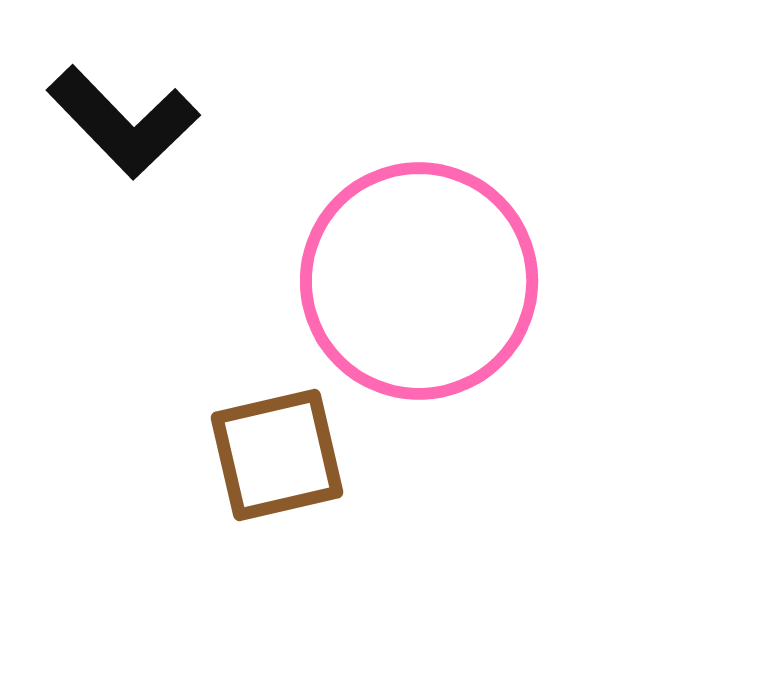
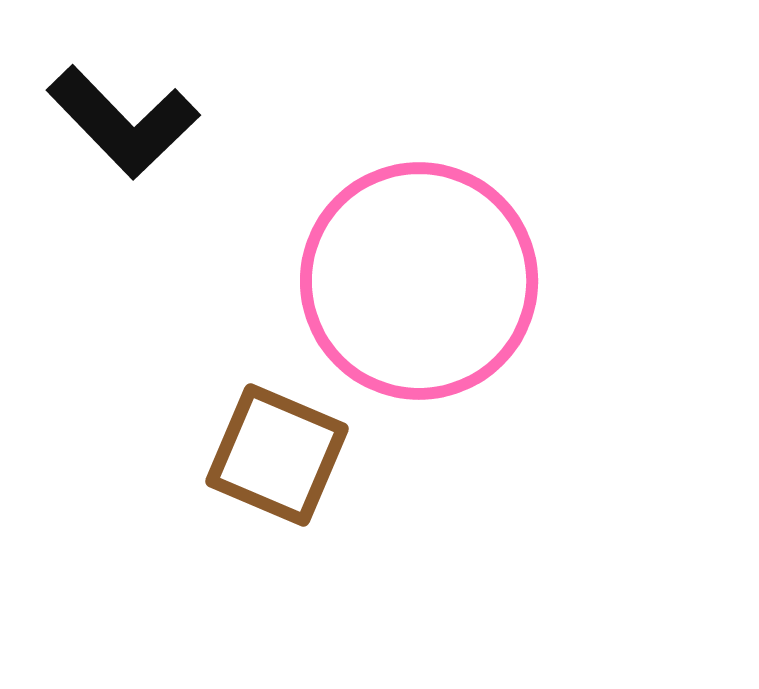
brown square: rotated 36 degrees clockwise
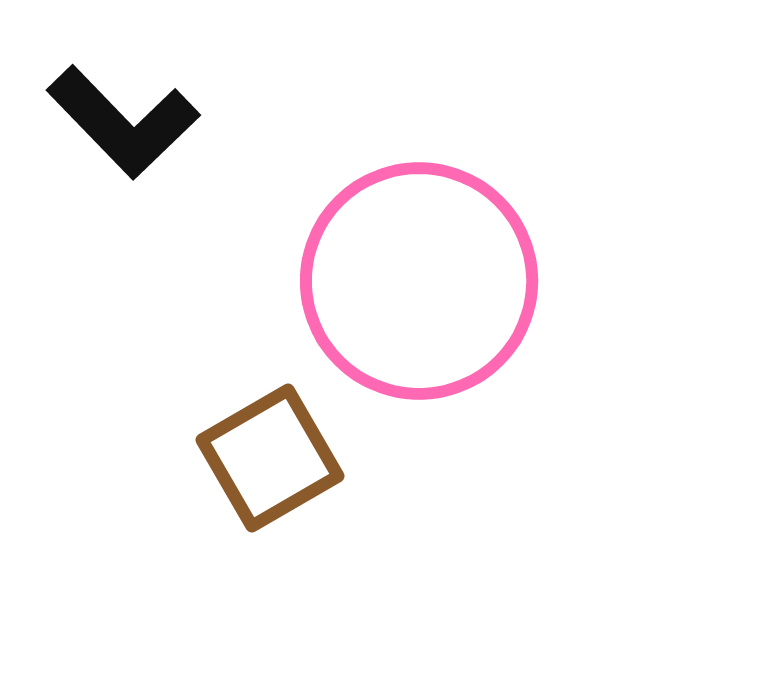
brown square: moved 7 px left, 3 px down; rotated 37 degrees clockwise
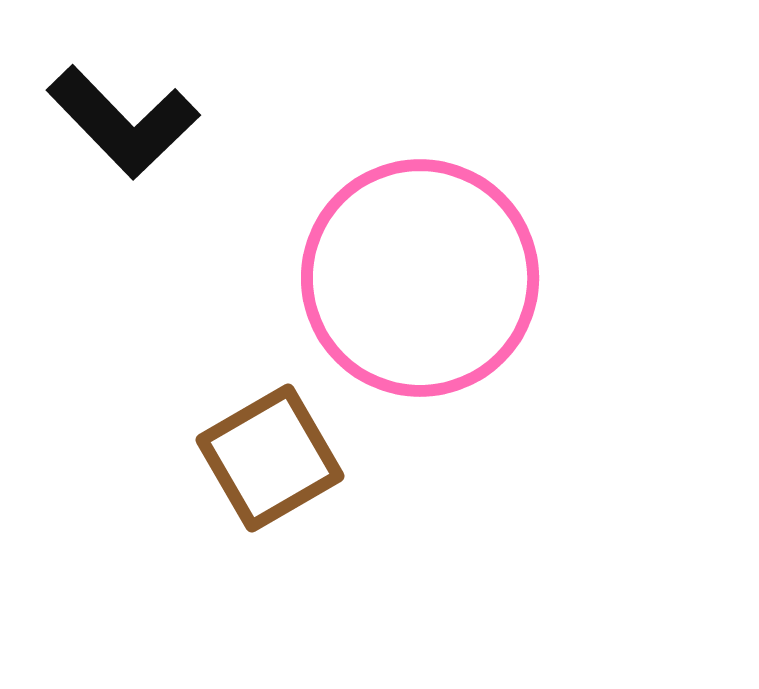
pink circle: moved 1 px right, 3 px up
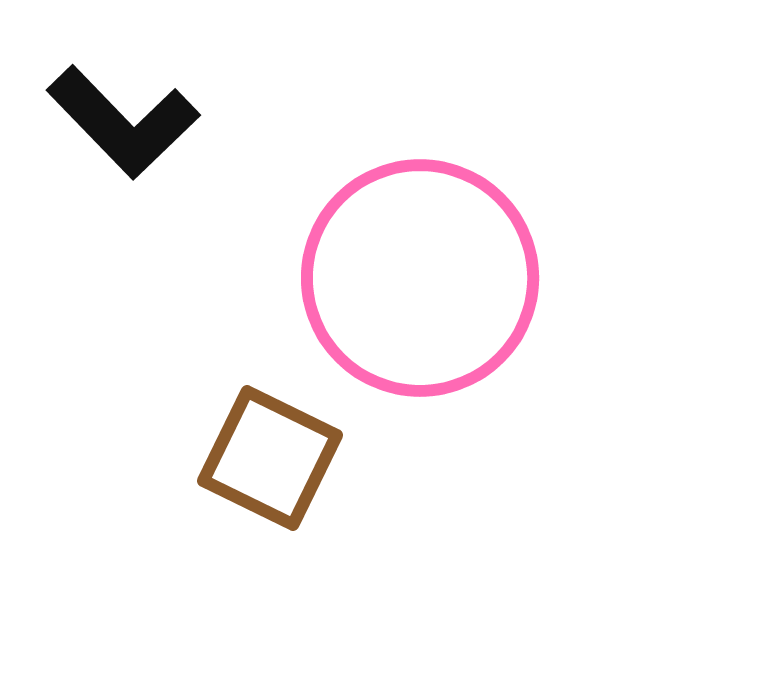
brown square: rotated 34 degrees counterclockwise
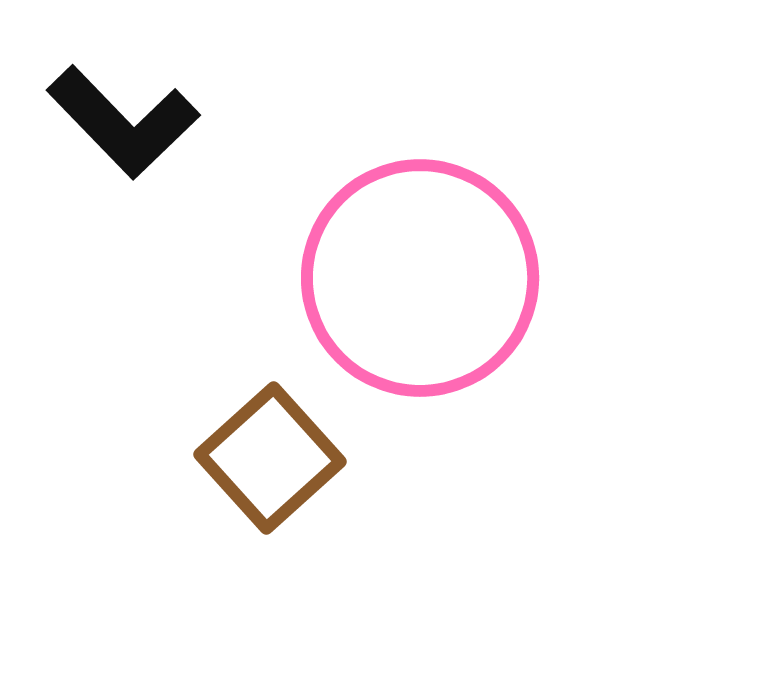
brown square: rotated 22 degrees clockwise
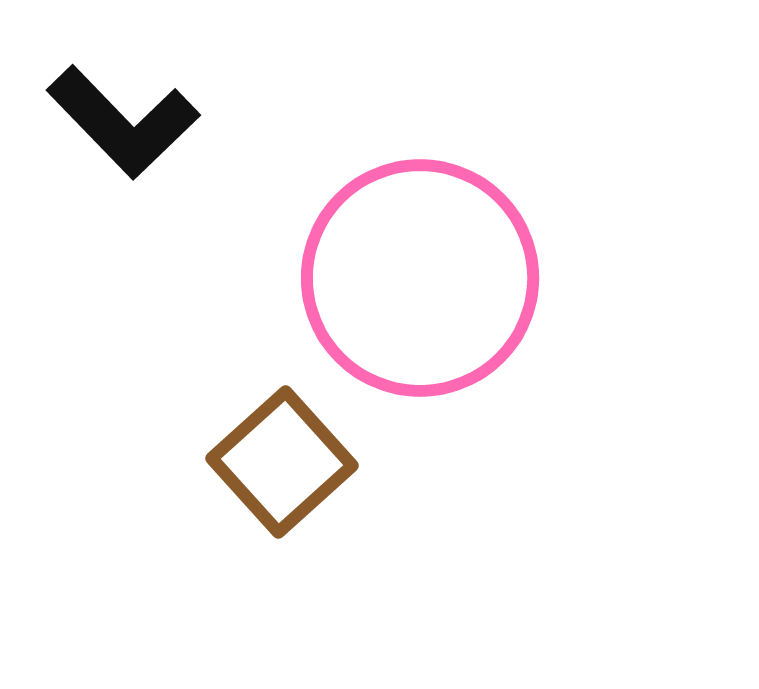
brown square: moved 12 px right, 4 px down
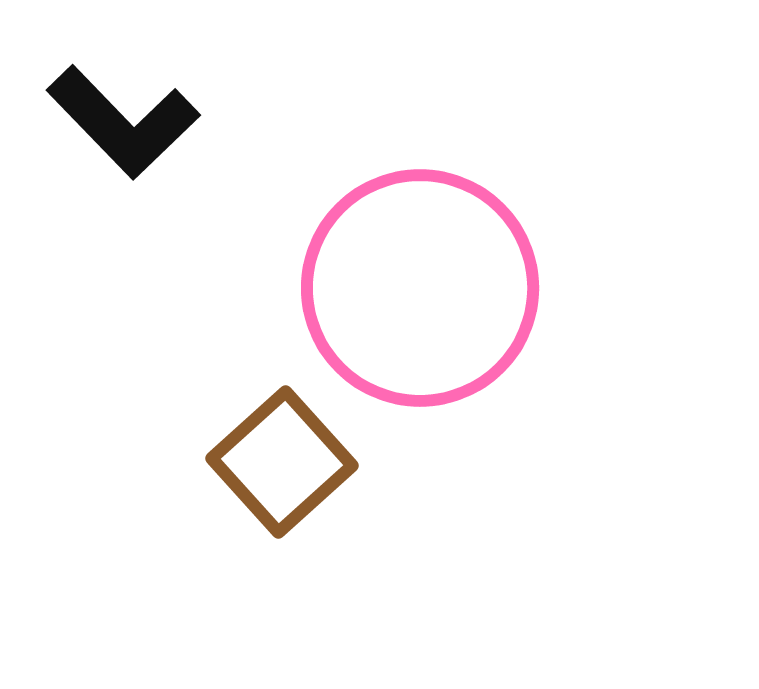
pink circle: moved 10 px down
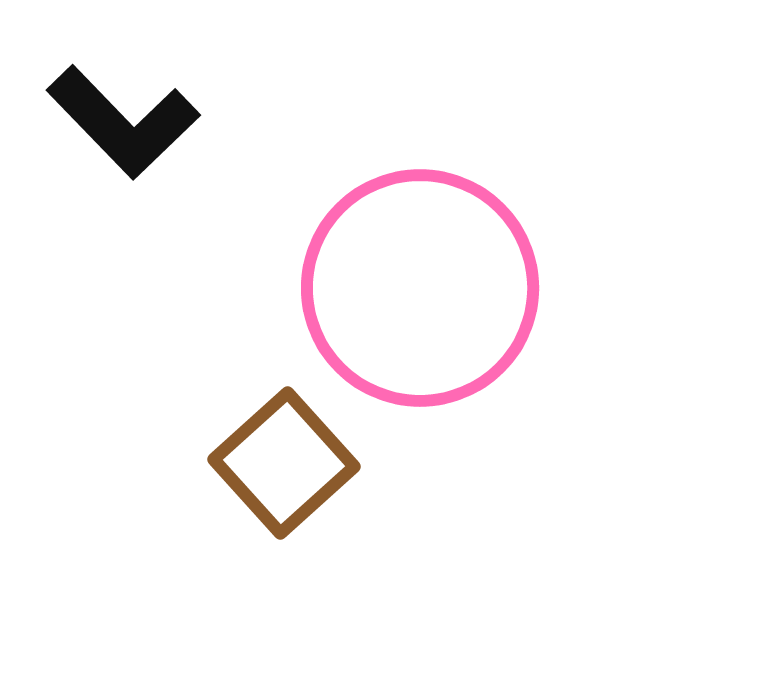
brown square: moved 2 px right, 1 px down
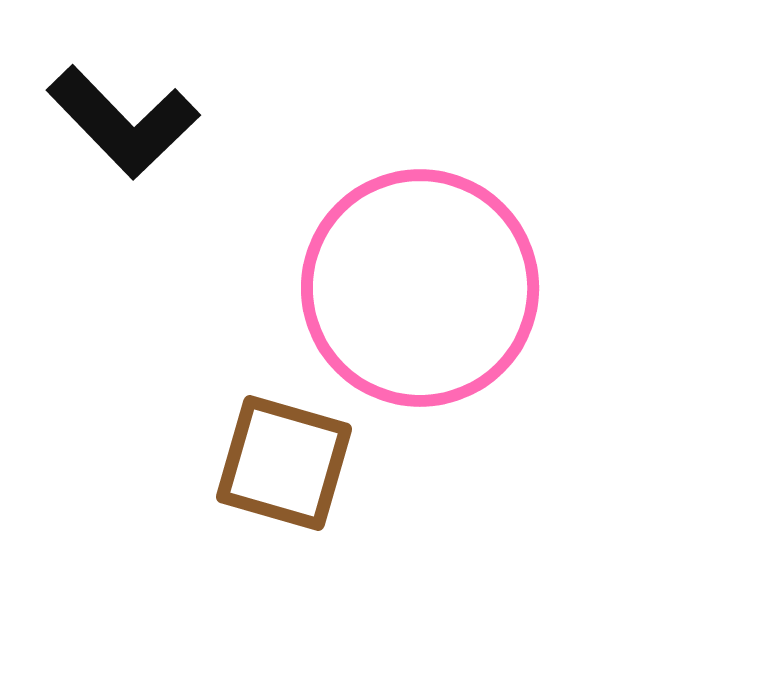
brown square: rotated 32 degrees counterclockwise
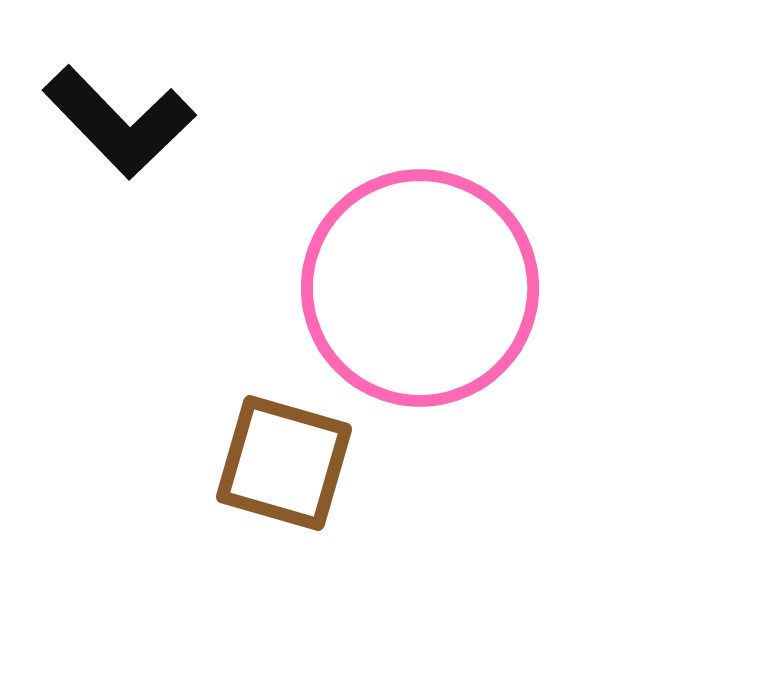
black L-shape: moved 4 px left
